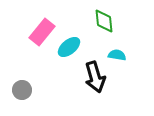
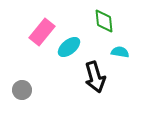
cyan semicircle: moved 3 px right, 3 px up
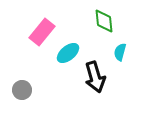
cyan ellipse: moved 1 px left, 6 px down
cyan semicircle: rotated 84 degrees counterclockwise
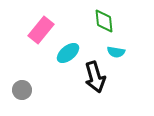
pink rectangle: moved 1 px left, 2 px up
cyan semicircle: moved 4 px left; rotated 96 degrees counterclockwise
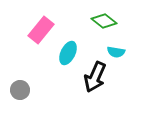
green diamond: rotated 45 degrees counterclockwise
cyan ellipse: rotated 25 degrees counterclockwise
black arrow: rotated 40 degrees clockwise
gray circle: moved 2 px left
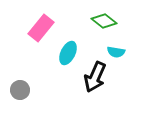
pink rectangle: moved 2 px up
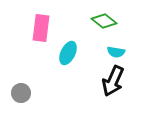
pink rectangle: rotated 32 degrees counterclockwise
black arrow: moved 18 px right, 4 px down
gray circle: moved 1 px right, 3 px down
